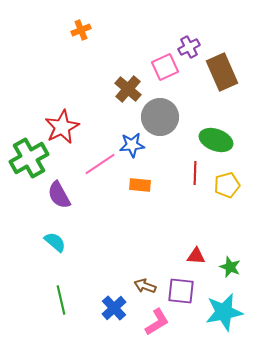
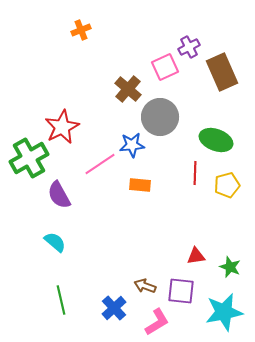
red triangle: rotated 12 degrees counterclockwise
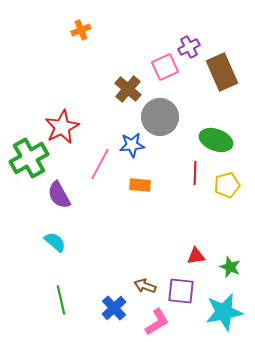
pink line: rotated 28 degrees counterclockwise
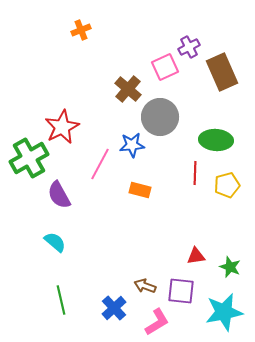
green ellipse: rotated 16 degrees counterclockwise
orange rectangle: moved 5 px down; rotated 10 degrees clockwise
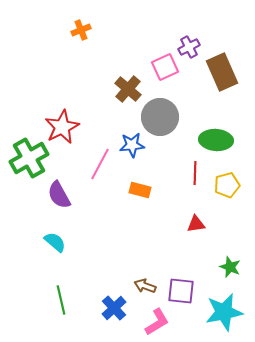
red triangle: moved 32 px up
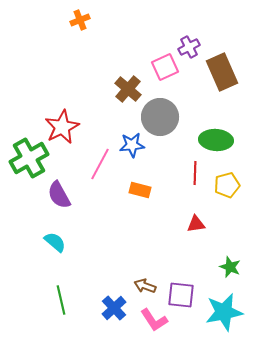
orange cross: moved 1 px left, 10 px up
purple square: moved 4 px down
pink L-shape: moved 3 px left, 2 px up; rotated 88 degrees clockwise
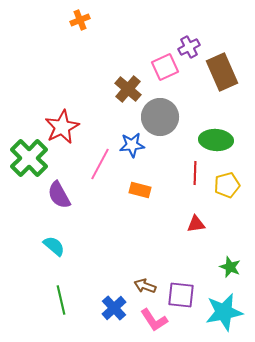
green cross: rotated 15 degrees counterclockwise
cyan semicircle: moved 1 px left, 4 px down
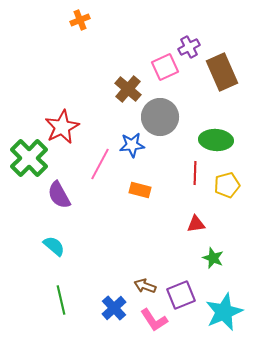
green star: moved 17 px left, 9 px up
purple square: rotated 28 degrees counterclockwise
cyan star: rotated 12 degrees counterclockwise
